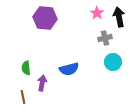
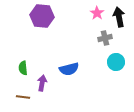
purple hexagon: moved 3 px left, 2 px up
cyan circle: moved 3 px right
green semicircle: moved 3 px left
brown line: rotated 72 degrees counterclockwise
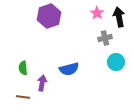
purple hexagon: moved 7 px right; rotated 25 degrees counterclockwise
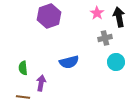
blue semicircle: moved 7 px up
purple arrow: moved 1 px left
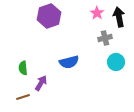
purple arrow: rotated 21 degrees clockwise
brown line: rotated 24 degrees counterclockwise
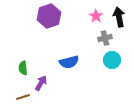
pink star: moved 1 px left, 3 px down
cyan circle: moved 4 px left, 2 px up
